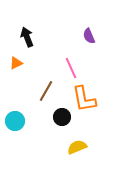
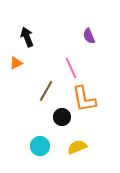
cyan circle: moved 25 px right, 25 px down
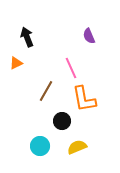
black circle: moved 4 px down
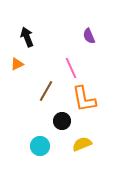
orange triangle: moved 1 px right, 1 px down
yellow semicircle: moved 5 px right, 3 px up
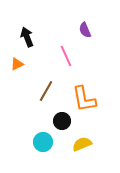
purple semicircle: moved 4 px left, 6 px up
pink line: moved 5 px left, 12 px up
cyan circle: moved 3 px right, 4 px up
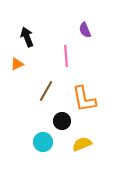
pink line: rotated 20 degrees clockwise
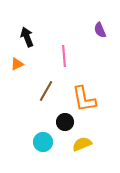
purple semicircle: moved 15 px right
pink line: moved 2 px left
black circle: moved 3 px right, 1 px down
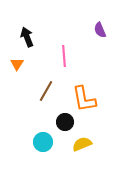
orange triangle: rotated 32 degrees counterclockwise
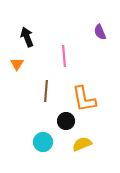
purple semicircle: moved 2 px down
brown line: rotated 25 degrees counterclockwise
black circle: moved 1 px right, 1 px up
